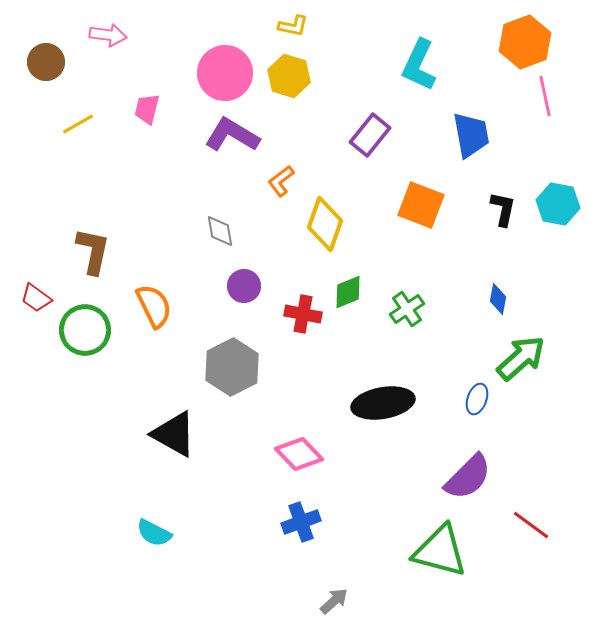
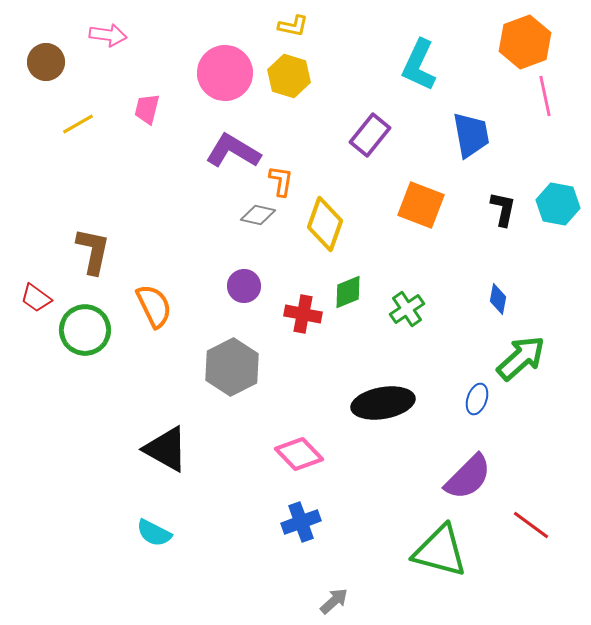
purple L-shape: moved 1 px right, 16 px down
orange L-shape: rotated 136 degrees clockwise
gray diamond: moved 38 px right, 16 px up; rotated 68 degrees counterclockwise
black triangle: moved 8 px left, 15 px down
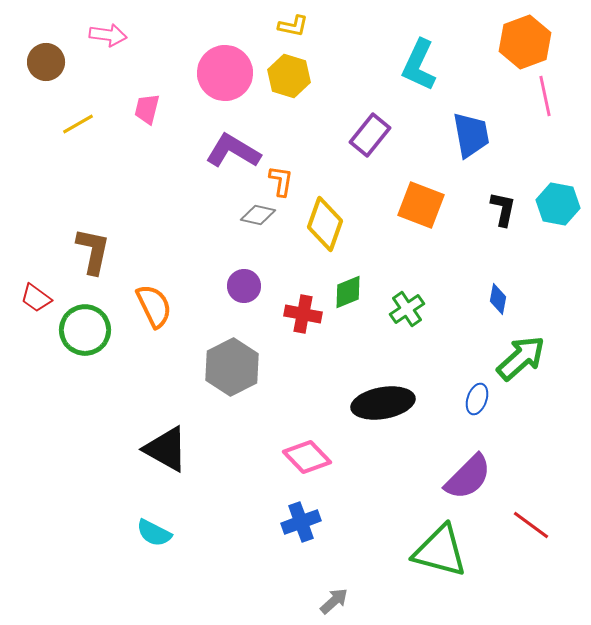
pink diamond: moved 8 px right, 3 px down
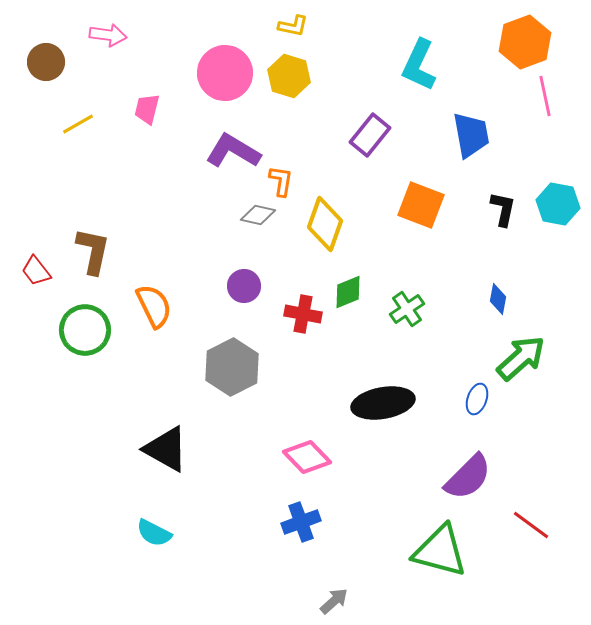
red trapezoid: moved 27 px up; rotated 16 degrees clockwise
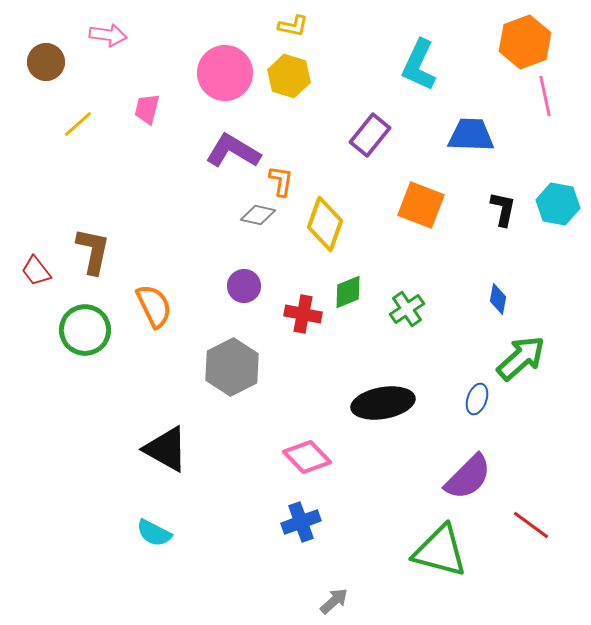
yellow line: rotated 12 degrees counterclockwise
blue trapezoid: rotated 78 degrees counterclockwise
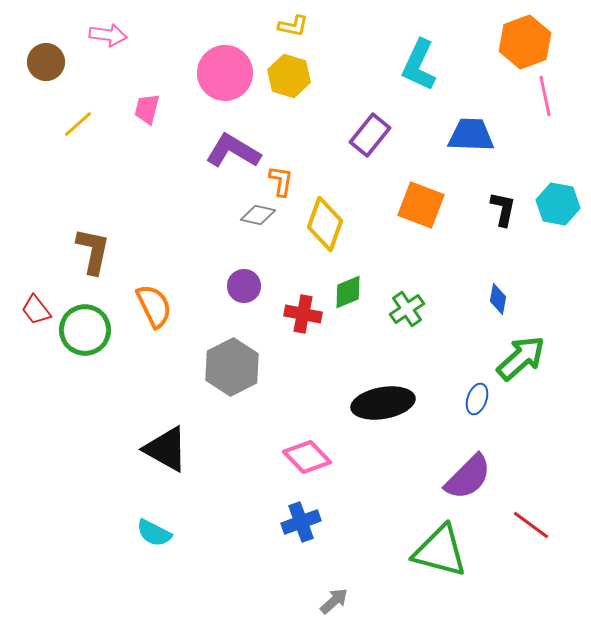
red trapezoid: moved 39 px down
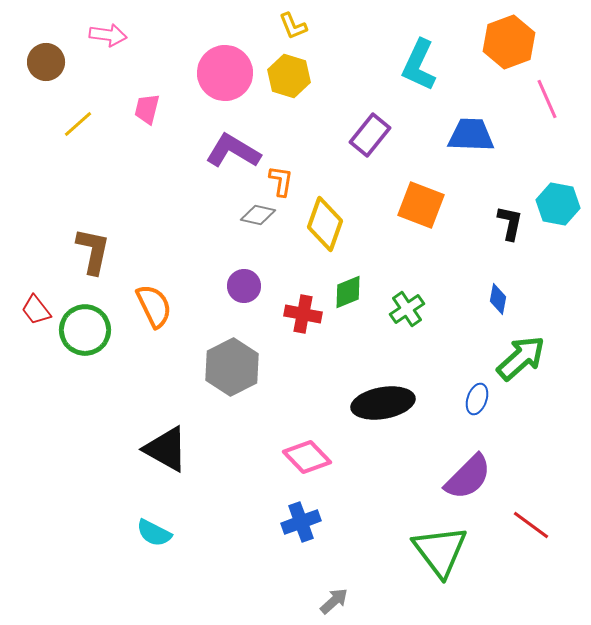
yellow L-shape: rotated 56 degrees clockwise
orange hexagon: moved 16 px left
pink line: moved 2 px right, 3 px down; rotated 12 degrees counterclockwise
black L-shape: moved 7 px right, 14 px down
green triangle: rotated 38 degrees clockwise
